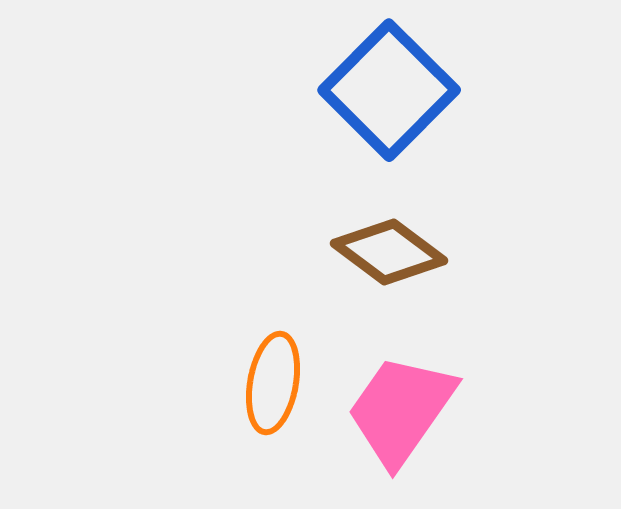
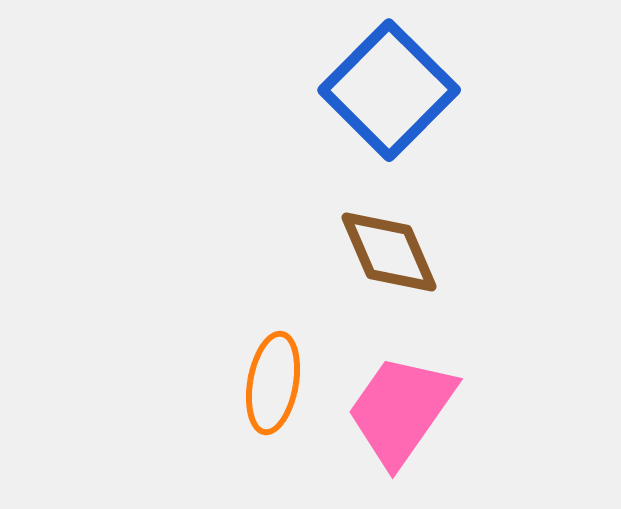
brown diamond: rotated 30 degrees clockwise
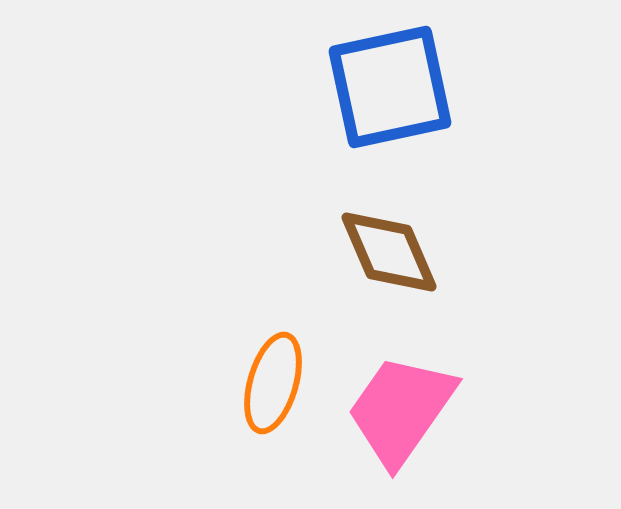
blue square: moved 1 px right, 3 px up; rotated 33 degrees clockwise
orange ellipse: rotated 6 degrees clockwise
